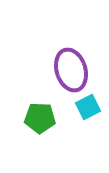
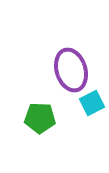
cyan square: moved 4 px right, 4 px up
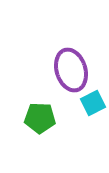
cyan square: moved 1 px right
